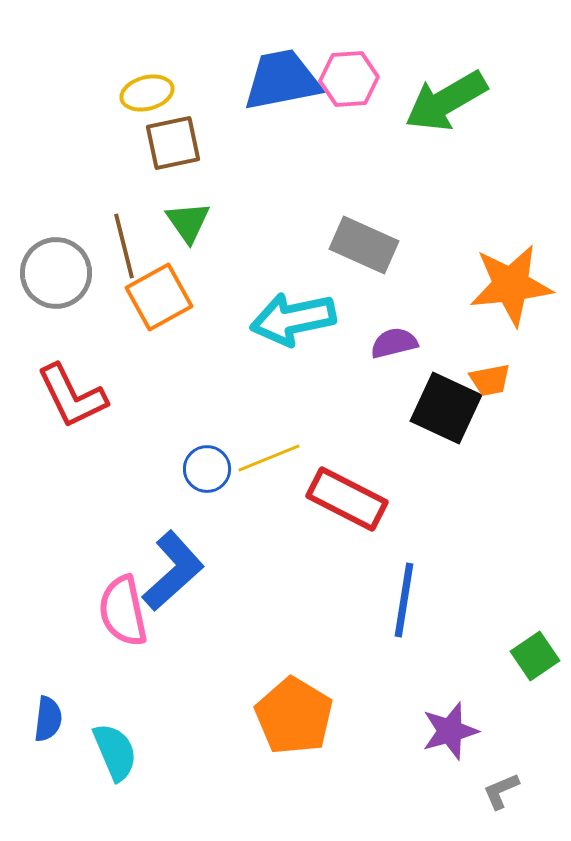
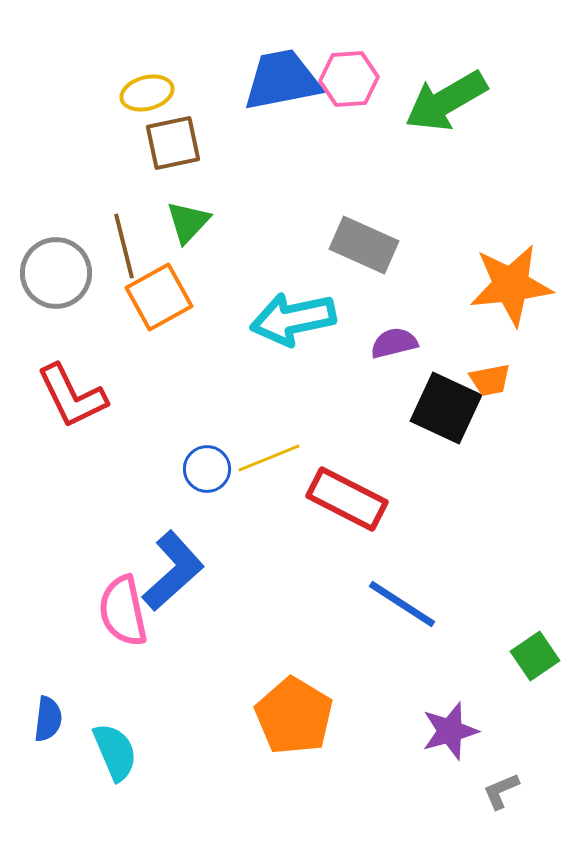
green triangle: rotated 18 degrees clockwise
blue line: moved 2 px left, 4 px down; rotated 66 degrees counterclockwise
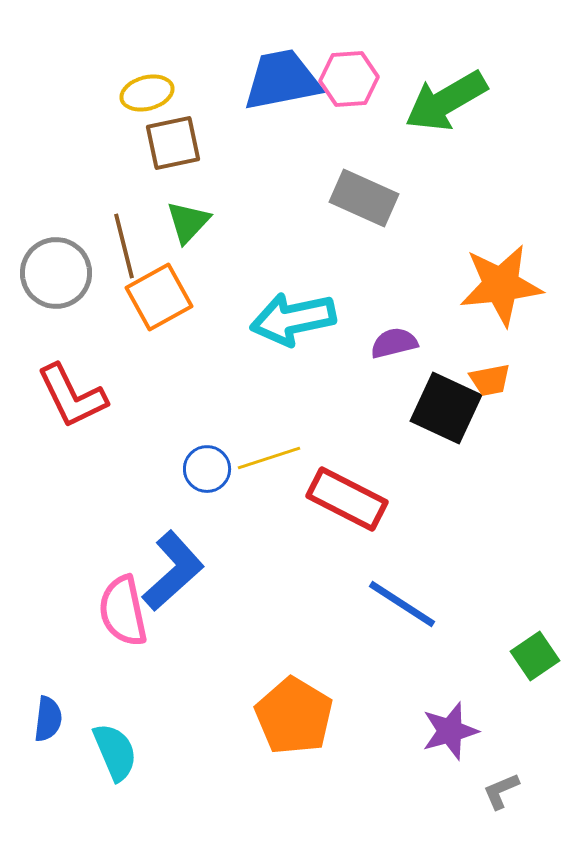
gray rectangle: moved 47 px up
orange star: moved 10 px left
yellow line: rotated 4 degrees clockwise
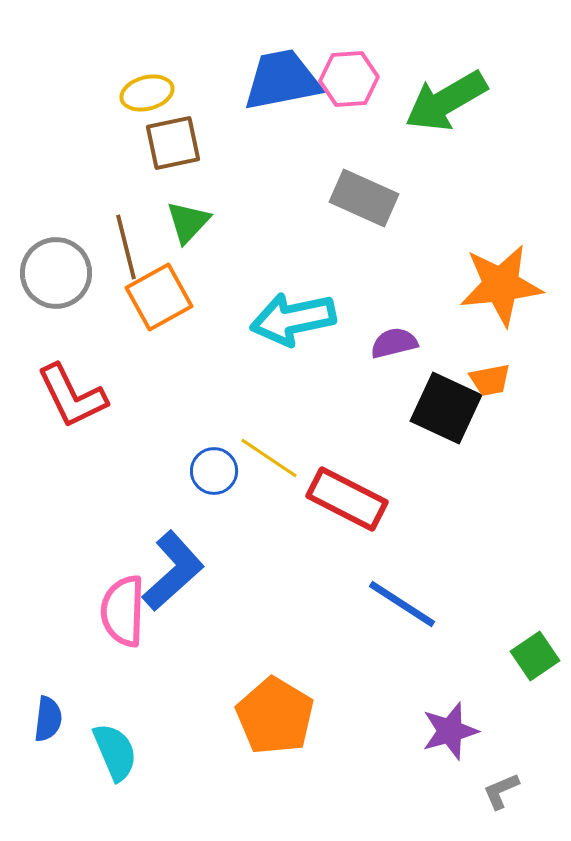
brown line: moved 2 px right, 1 px down
yellow line: rotated 52 degrees clockwise
blue circle: moved 7 px right, 2 px down
pink semicircle: rotated 14 degrees clockwise
orange pentagon: moved 19 px left
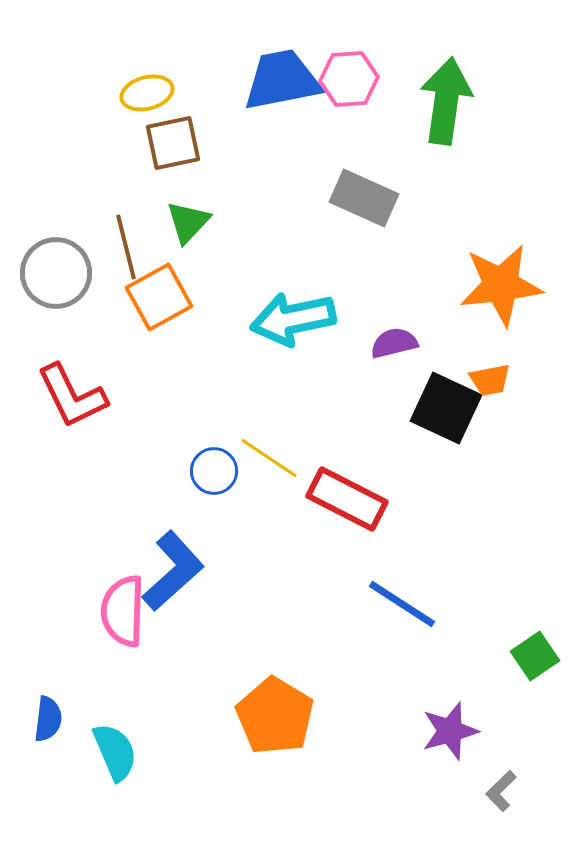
green arrow: rotated 128 degrees clockwise
gray L-shape: rotated 21 degrees counterclockwise
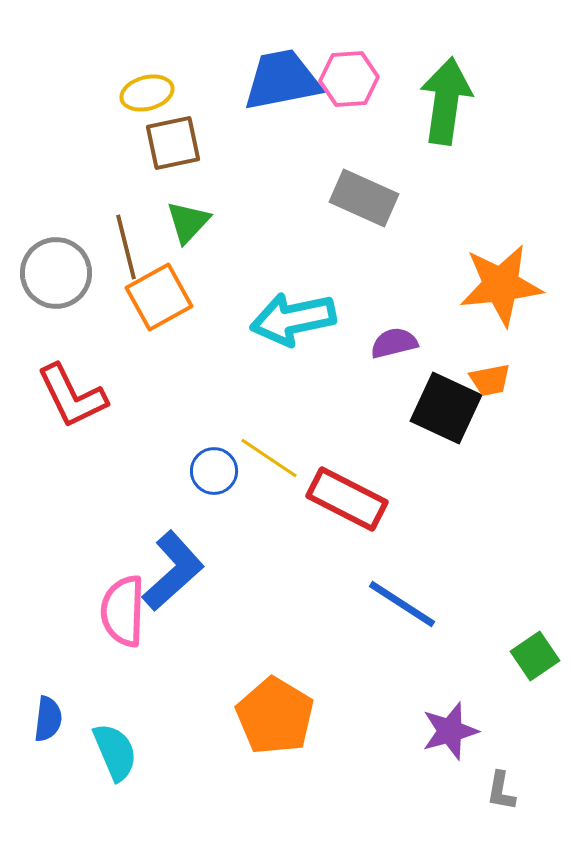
gray L-shape: rotated 36 degrees counterclockwise
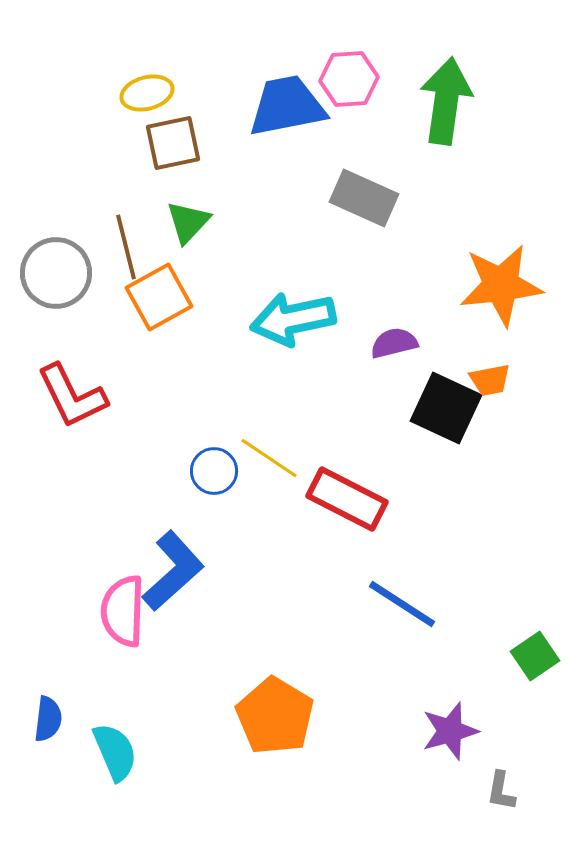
blue trapezoid: moved 5 px right, 26 px down
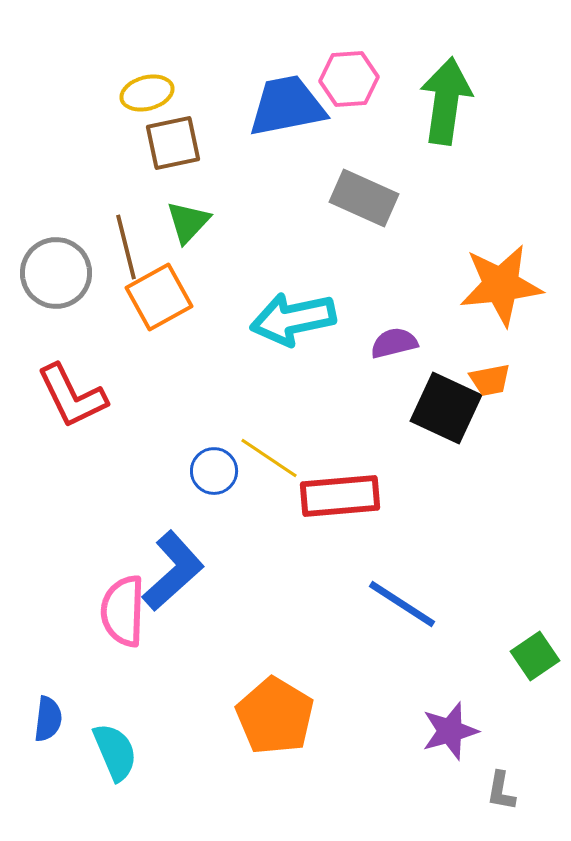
red rectangle: moved 7 px left, 3 px up; rotated 32 degrees counterclockwise
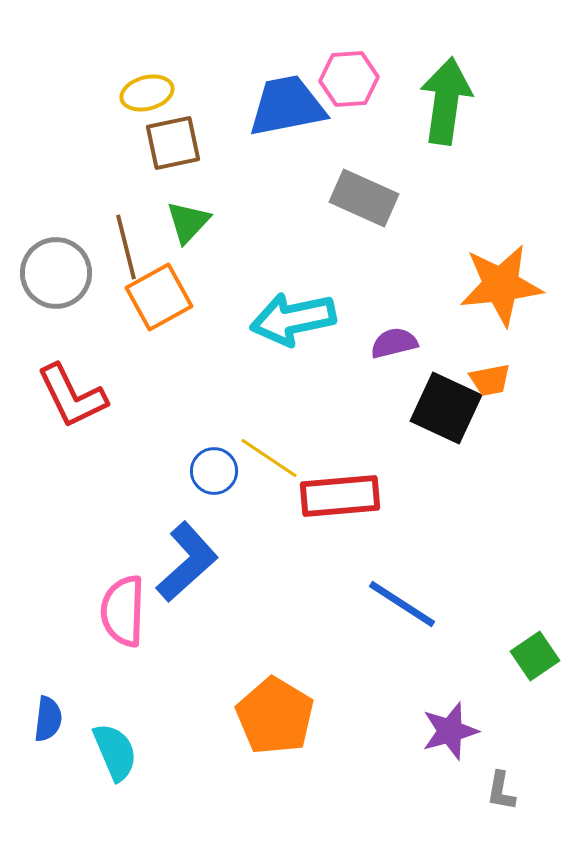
blue L-shape: moved 14 px right, 9 px up
